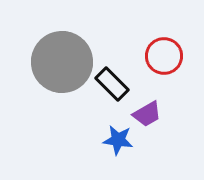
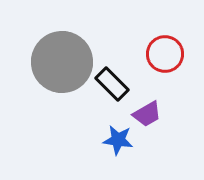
red circle: moved 1 px right, 2 px up
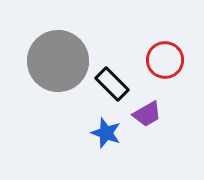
red circle: moved 6 px down
gray circle: moved 4 px left, 1 px up
blue star: moved 12 px left, 7 px up; rotated 12 degrees clockwise
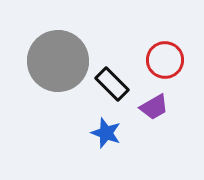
purple trapezoid: moved 7 px right, 7 px up
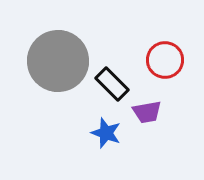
purple trapezoid: moved 7 px left, 5 px down; rotated 20 degrees clockwise
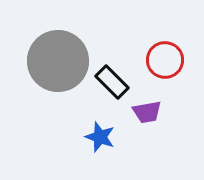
black rectangle: moved 2 px up
blue star: moved 6 px left, 4 px down
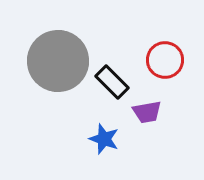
blue star: moved 4 px right, 2 px down
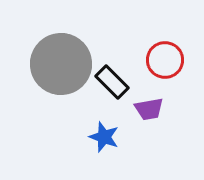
gray circle: moved 3 px right, 3 px down
purple trapezoid: moved 2 px right, 3 px up
blue star: moved 2 px up
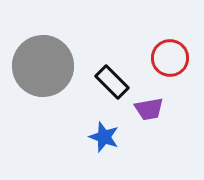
red circle: moved 5 px right, 2 px up
gray circle: moved 18 px left, 2 px down
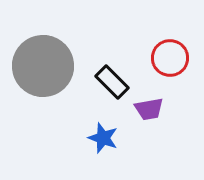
blue star: moved 1 px left, 1 px down
